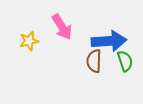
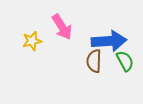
yellow star: moved 3 px right
green semicircle: rotated 10 degrees counterclockwise
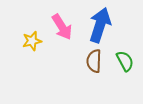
blue arrow: moved 9 px left, 16 px up; rotated 68 degrees counterclockwise
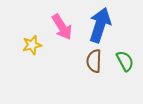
yellow star: moved 4 px down
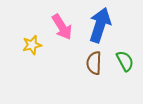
brown semicircle: moved 2 px down
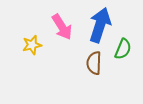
green semicircle: moved 2 px left, 12 px up; rotated 50 degrees clockwise
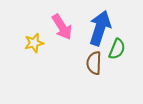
blue arrow: moved 3 px down
yellow star: moved 2 px right, 2 px up
green semicircle: moved 6 px left
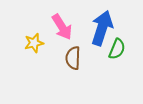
blue arrow: moved 2 px right
brown semicircle: moved 21 px left, 5 px up
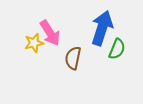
pink arrow: moved 12 px left, 6 px down
brown semicircle: rotated 10 degrees clockwise
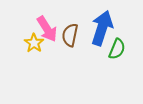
pink arrow: moved 3 px left, 4 px up
yellow star: rotated 24 degrees counterclockwise
brown semicircle: moved 3 px left, 23 px up
